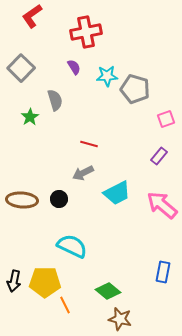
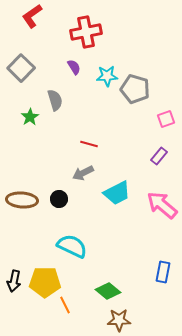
brown star: moved 1 px left, 1 px down; rotated 15 degrees counterclockwise
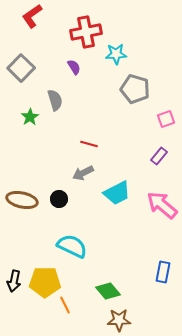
cyan star: moved 9 px right, 22 px up
brown ellipse: rotated 8 degrees clockwise
green diamond: rotated 10 degrees clockwise
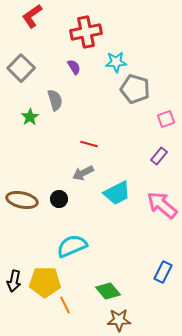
cyan star: moved 8 px down
cyan semicircle: rotated 48 degrees counterclockwise
blue rectangle: rotated 15 degrees clockwise
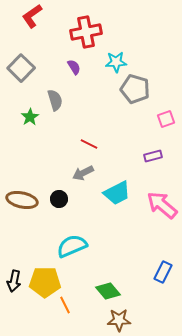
red line: rotated 12 degrees clockwise
purple rectangle: moved 6 px left; rotated 36 degrees clockwise
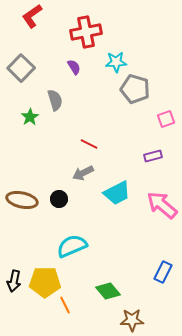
brown star: moved 13 px right
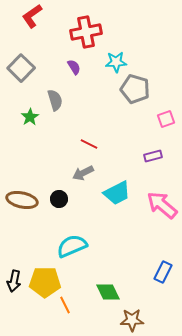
green diamond: moved 1 px down; rotated 15 degrees clockwise
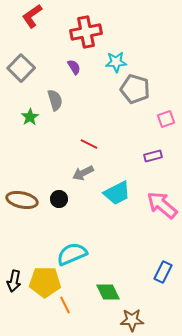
cyan semicircle: moved 8 px down
